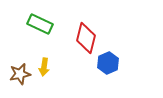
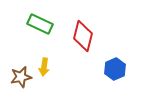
red diamond: moved 3 px left, 2 px up
blue hexagon: moved 7 px right, 6 px down
brown star: moved 1 px right, 3 px down
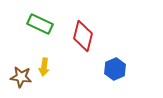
brown star: rotated 20 degrees clockwise
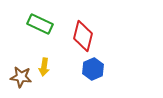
blue hexagon: moved 22 px left
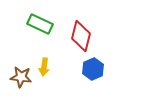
red diamond: moved 2 px left
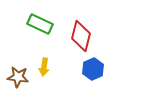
brown star: moved 3 px left
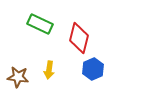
red diamond: moved 2 px left, 2 px down
yellow arrow: moved 5 px right, 3 px down
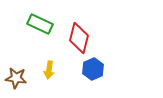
brown star: moved 2 px left, 1 px down
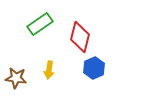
green rectangle: rotated 60 degrees counterclockwise
red diamond: moved 1 px right, 1 px up
blue hexagon: moved 1 px right, 1 px up
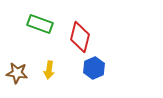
green rectangle: rotated 55 degrees clockwise
brown star: moved 1 px right, 5 px up
